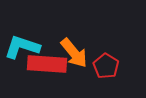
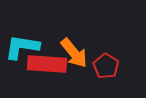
cyan L-shape: rotated 9 degrees counterclockwise
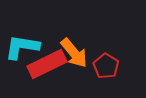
red rectangle: rotated 30 degrees counterclockwise
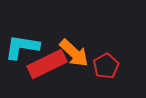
orange arrow: rotated 8 degrees counterclockwise
red pentagon: rotated 10 degrees clockwise
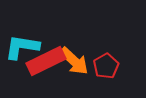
orange arrow: moved 8 px down
red rectangle: moved 1 px left, 3 px up
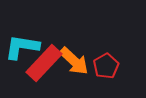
red rectangle: moved 2 px left, 2 px down; rotated 21 degrees counterclockwise
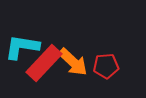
orange arrow: moved 1 px left, 1 px down
red pentagon: rotated 25 degrees clockwise
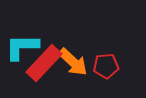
cyan L-shape: rotated 9 degrees counterclockwise
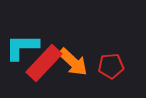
red pentagon: moved 5 px right
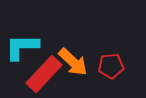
red rectangle: moved 11 px down
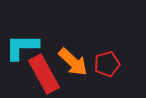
red pentagon: moved 4 px left, 2 px up; rotated 10 degrees counterclockwise
red rectangle: rotated 72 degrees counterclockwise
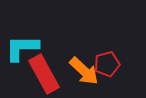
cyan L-shape: moved 1 px down
orange arrow: moved 11 px right, 9 px down
